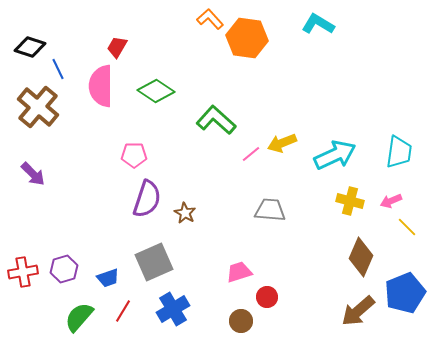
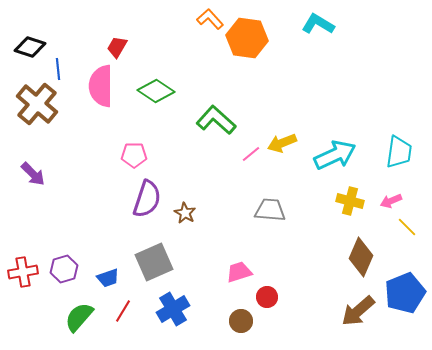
blue line: rotated 20 degrees clockwise
brown cross: moved 1 px left, 3 px up
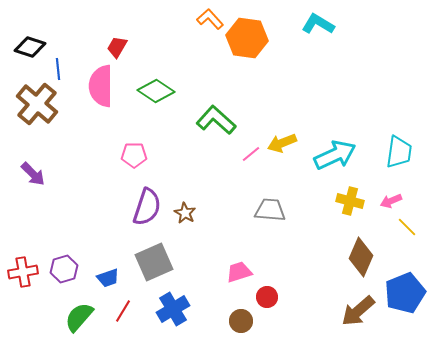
purple semicircle: moved 8 px down
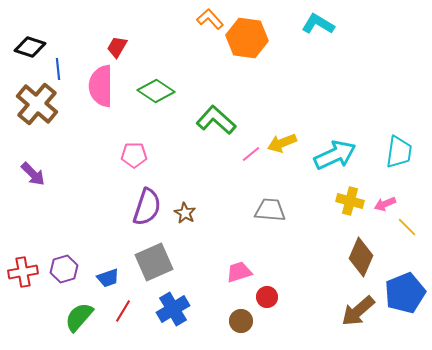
pink arrow: moved 6 px left, 3 px down
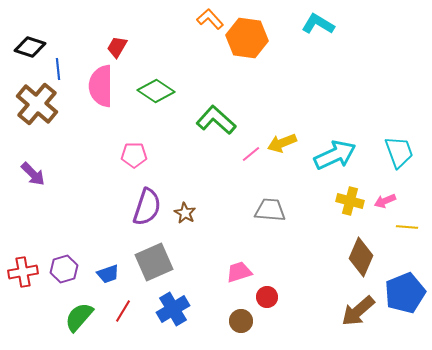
cyan trapezoid: rotated 28 degrees counterclockwise
pink arrow: moved 3 px up
yellow line: rotated 40 degrees counterclockwise
blue trapezoid: moved 4 px up
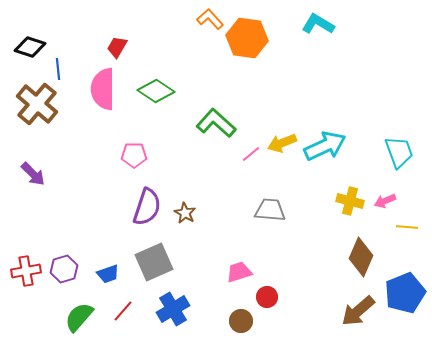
pink semicircle: moved 2 px right, 3 px down
green L-shape: moved 3 px down
cyan arrow: moved 10 px left, 9 px up
red cross: moved 3 px right, 1 px up
red line: rotated 10 degrees clockwise
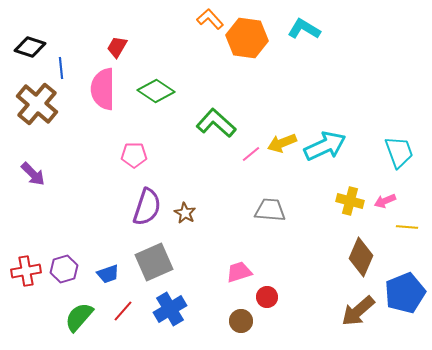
cyan L-shape: moved 14 px left, 5 px down
blue line: moved 3 px right, 1 px up
blue cross: moved 3 px left
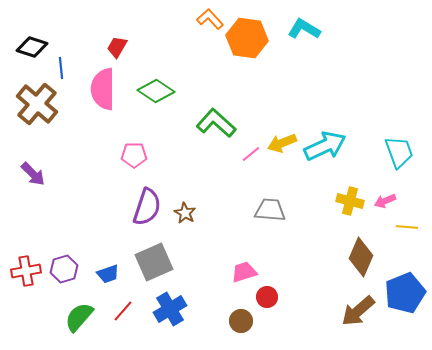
black diamond: moved 2 px right
pink trapezoid: moved 5 px right
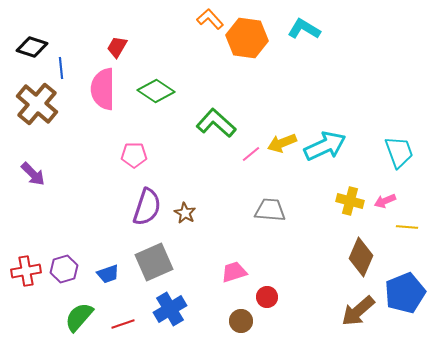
pink trapezoid: moved 10 px left
red line: moved 13 px down; rotated 30 degrees clockwise
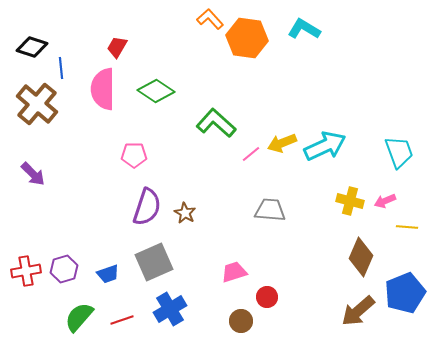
red line: moved 1 px left, 4 px up
